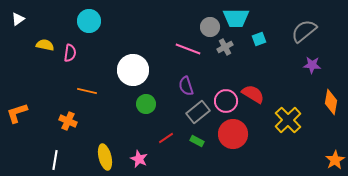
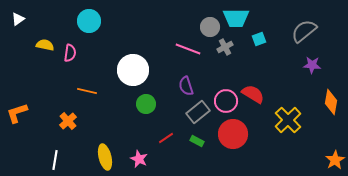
orange cross: rotated 24 degrees clockwise
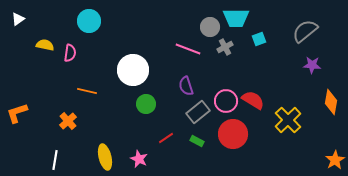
gray semicircle: moved 1 px right
red semicircle: moved 6 px down
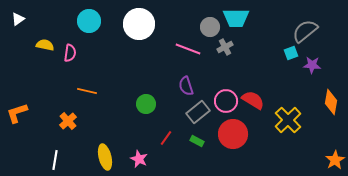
cyan square: moved 32 px right, 14 px down
white circle: moved 6 px right, 46 px up
red line: rotated 21 degrees counterclockwise
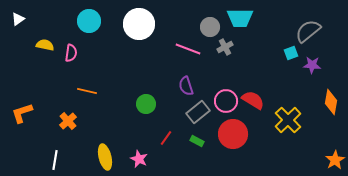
cyan trapezoid: moved 4 px right
gray semicircle: moved 3 px right
pink semicircle: moved 1 px right
orange L-shape: moved 5 px right
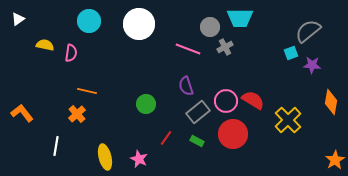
orange L-shape: rotated 70 degrees clockwise
orange cross: moved 9 px right, 7 px up
white line: moved 1 px right, 14 px up
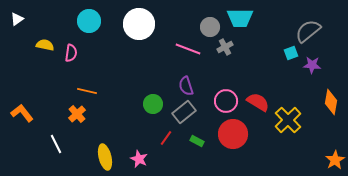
white triangle: moved 1 px left
red semicircle: moved 5 px right, 2 px down
green circle: moved 7 px right
gray rectangle: moved 14 px left
white line: moved 2 px up; rotated 36 degrees counterclockwise
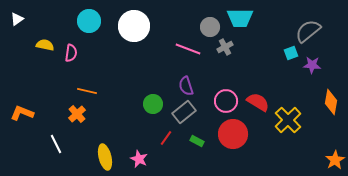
white circle: moved 5 px left, 2 px down
orange L-shape: rotated 30 degrees counterclockwise
